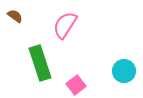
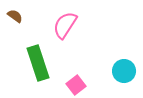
green rectangle: moved 2 px left
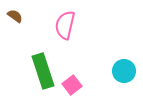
pink semicircle: rotated 20 degrees counterclockwise
green rectangle: moved 5 px right, 8 px down
pink square: moved 4 px left
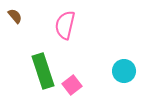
brown semicircle: rotated 14 degrees clockwise
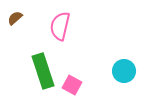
brown semicircle: moved 2 px down; rotated 91 degrees counterclockwise
pink semicircle: moved 5 px left, 1 px down
pink square: rotated 24 degrees counterclockwise
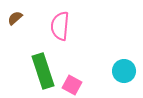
pink semicircle: rotated 8 degrees counterclockwise
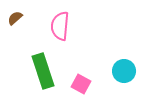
pink square: moved 9 px right, 1 px up
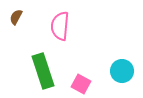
brown semicircle: moved 1 px right, 1 px up; rotated 21 degrees counterclockwise
cyan circle: moved 2 px left
